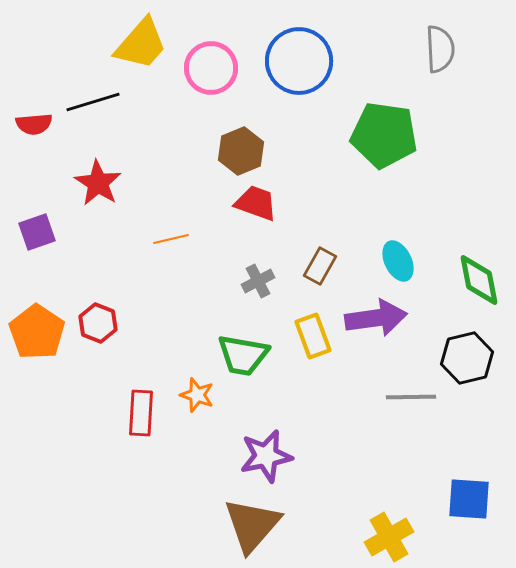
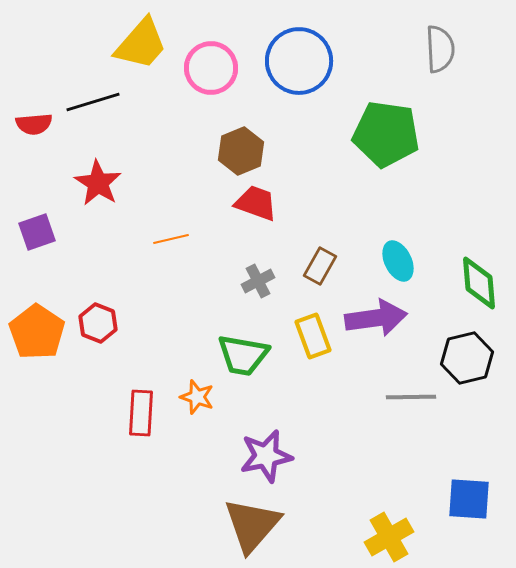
green pentagon: moved 2 px right, 1 px up
green diamond: moved 3 px down; rotated 6 degrees clockwise
orange star: moved 2 px down
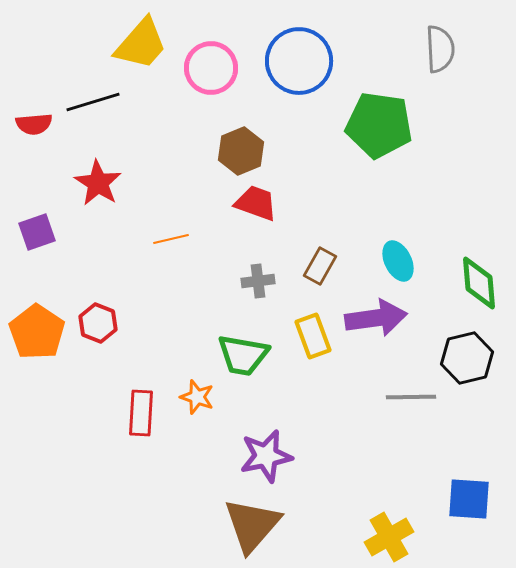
green pentagon: moved 7 px left, 9 px up
gray cross: rotated 20 degrees clockwise
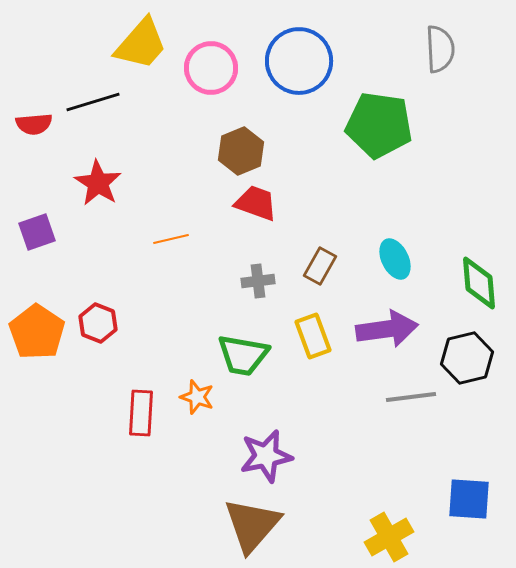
cyan ellipse: moved 3 px left, 2 px up
purple arrow: moved 11 px right, 11 px down
gray line: rotated 6 degrees counterclockwise
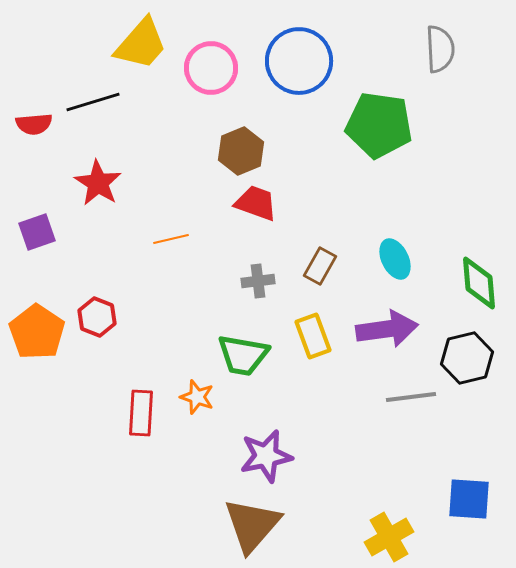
red hexagon: moved 1 px left, 6 px up
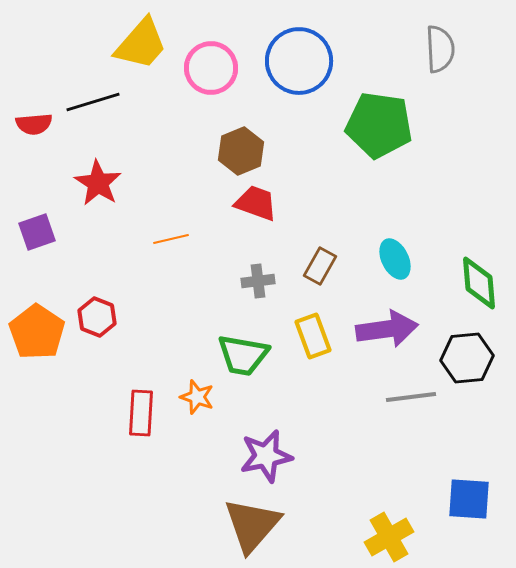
black hexagon: rotated 9 degrees clockwise
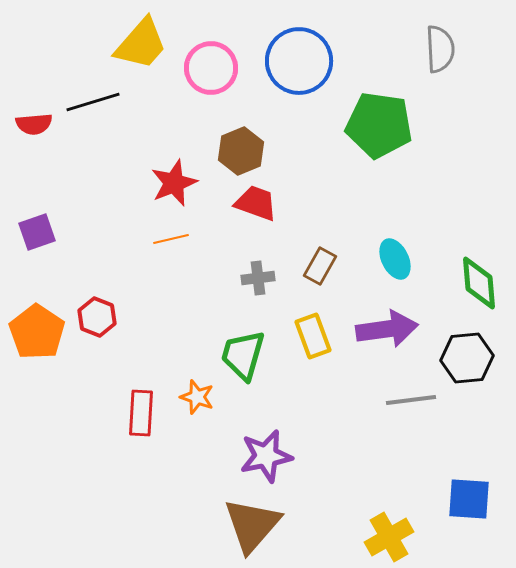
red star: moved 76 px right; rotated 18 degrees clockwise
gray cross: moved 3 px up
green trapezoid: rotated 96 degrees clockwise
gray line: moved 3 px down
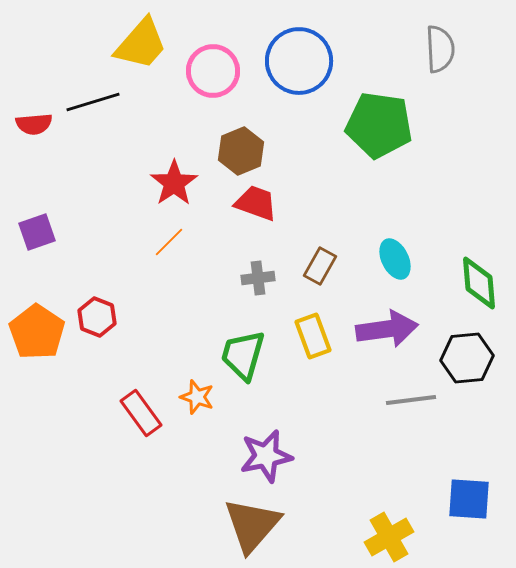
pink circle: moved 2 px right, 3 px down
red star: rotated 12 degrees counterclockwise
orange line: moved 2 px left, 3 px down; rotated 32 degrees counterclockwise
red rectangle: rotated 39 degrees counterclockwise
